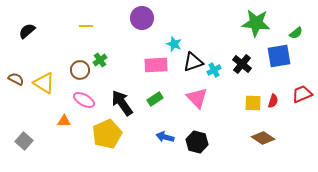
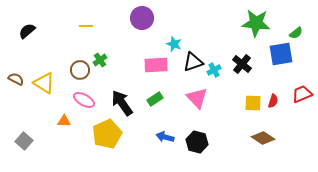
blue square: moved 2 px right, 2 px up
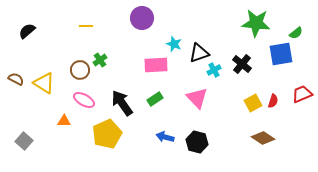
black triangle: moved 6 px right, 9 px up
yellow square: rotated 30 degrees counterclockwise
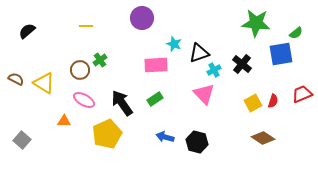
pink triangle: moved 7 px right, 4 px up
gray square: moved 2 px left, 1 px up
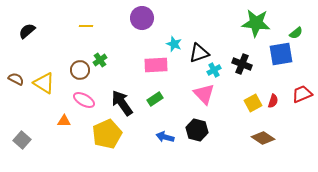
black cross: rotated 18 degrees counterclockwise
black hexagon: moved 12 px up
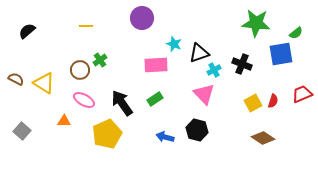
gray square: moved 9 px up
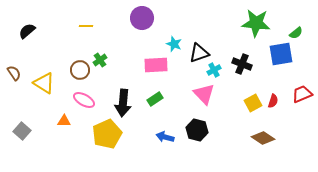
brown semicircle: moved 2 px left, 6 px up; rotated 28 degrees clockwise
black arrow: moved 1 px right; rotated 140 degrees counterclockwise
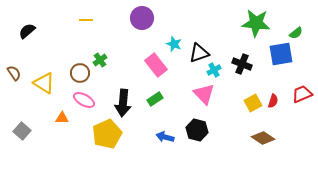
yellow line: moved 6 px up
pink rectangle: rotated 55 degrees clockwise
brown circle: moved 3 px down
orange triangle: moved 2 px left, 3 px up
